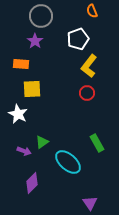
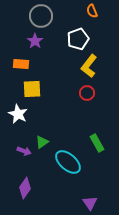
purple diamond: moved 7 px left, 5 px down; rotated 10 degrees counterclockwise
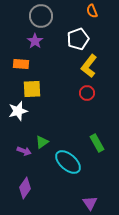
white star: moved 3 px up; rotated 30 degrees clockwise
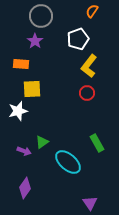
orange semicircle: rotated 56 degrees clockwise
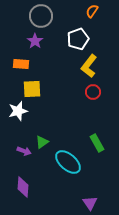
red circle: moved 6 px right, 1 px up
purple diamond: moved 2 px left, 1 px up; rotated 30 degrees counterclockwise
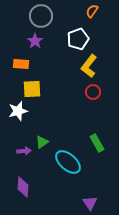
purple arrow: rotated 24 degrees counterclockwise
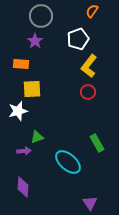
red circle: moved 5 px left
green triangle: moved 5 px left, 5 px up; rotated 16 degrees clockwise
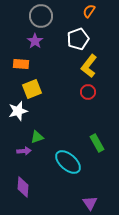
orange semicircle: moved 3 px left
yellow square: rotated 18 degrees counterclockwise
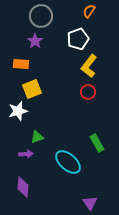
purple arrow: moved 2 px right, 3 px down
